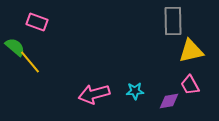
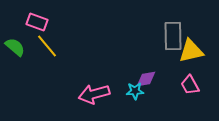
gray rectangle: moved 15 px down
yellow line: moved 17 px right, 16 px up
purple diamond: moved 23 px left, 22 px up
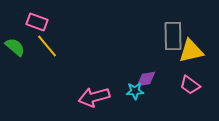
pink trapezoid: rotated 25 degrees counterclockwise
pink arrow: moved 3 px down
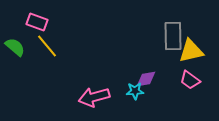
pink trapezoid: moved 5 px up
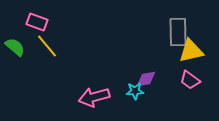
gray rectangle: moved 5 px right, 4 px up
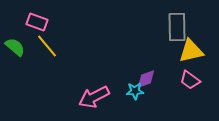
gray rectangle: moved 1 px left, 5 px up
purple diamond: rotated 10 degrees counterclockwise
pink arrow: rotated 12 degrees counterclockwise
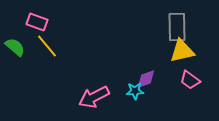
yellow triangle: moved 9 px left
